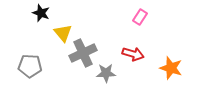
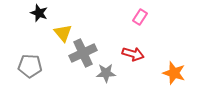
black star: moved 2 px left
orange star: moved 3 px right, 5 px down
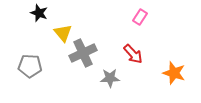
red arrow: rotated 30 degrees clockwise
gray star: moved 4 px right, 5 px down
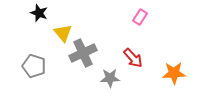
red arrow: moved 4 px down
gray pentagon: moved 4 px right; rotated 15 degrees clockwise
orange star: rotated 20 degrees counterclockwise
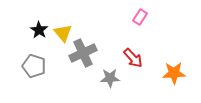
black star: moved 17 px down; rotated 12 degrees clockwise
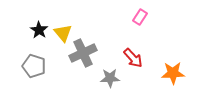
orange star: moved 1 px left
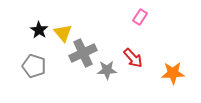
gray star: moved 3 px left, 8 px up
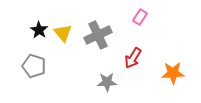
gray cross: moved 15 px right, 18 px up
red arrow: rotated 75 degrees clockwise
gray star: moved 12 px down
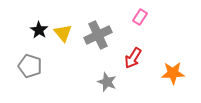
gray pentagon: moved 4 px left
gray star: rotated 24 degrees clockwise
